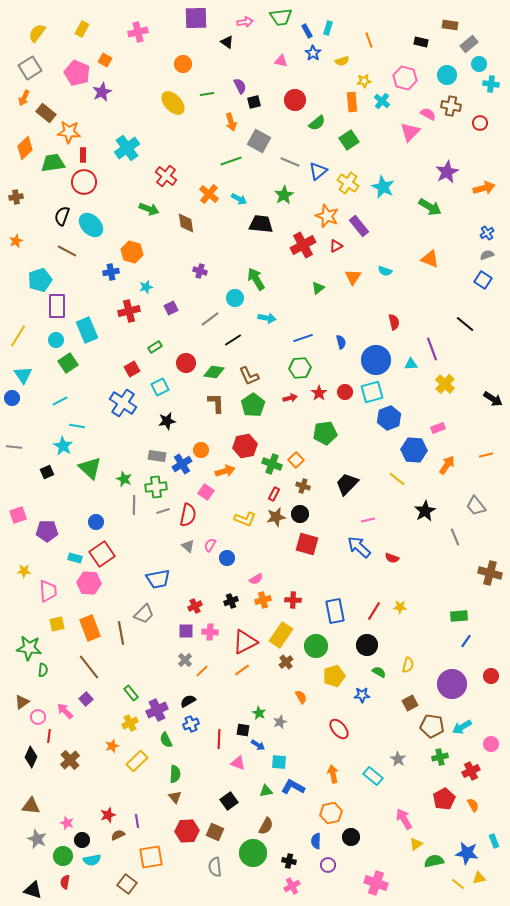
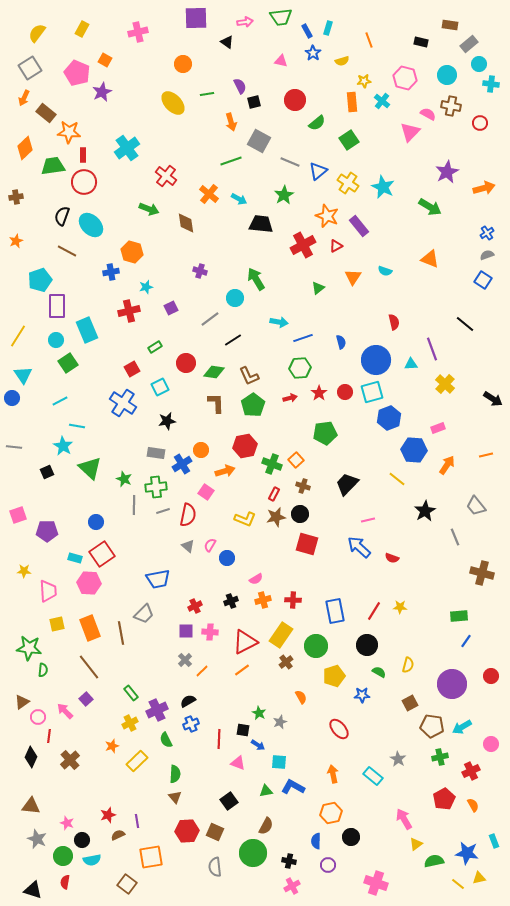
green trapezoid at (53, 163): moved 3 px down
cyan arrow at (267, 318): moved 12 px right, 4 px down
gray rectangle at (157, 456): moved 1 px left, 3 px up
brown cross at (490, 573): moved 8 px left
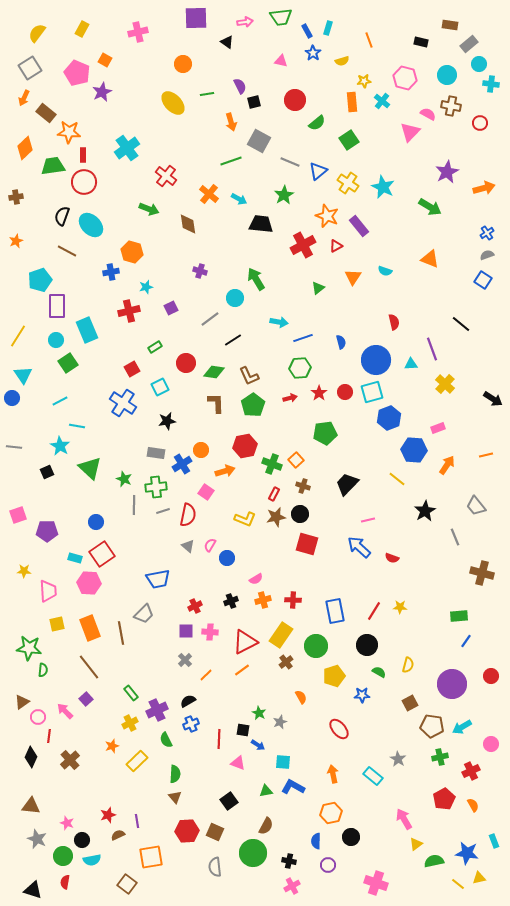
brown diamond at (186, 223): moved 2 px right, 1 px down
black line at (465, 324): moved 4 px left
cyan star at (63, 446): moved 3 px left
orange line at (202, 671): moved 4 px right, 4 px down
cyan square at (279, 762): moved 4 px right
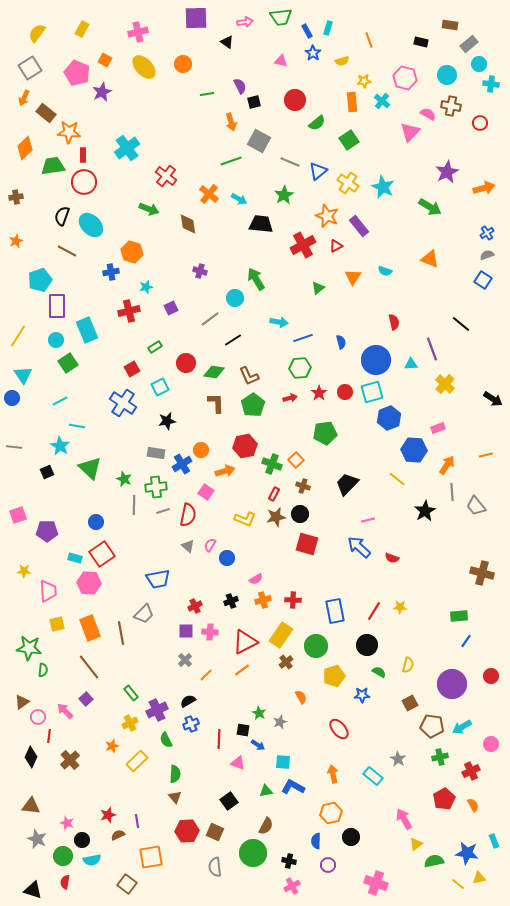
yellow ellipse at (173, 103): moved 29 px left, 36 px up
gray line at (455, 537): moved 3 px left, 45 px up; rotated 18 degrees clockwise
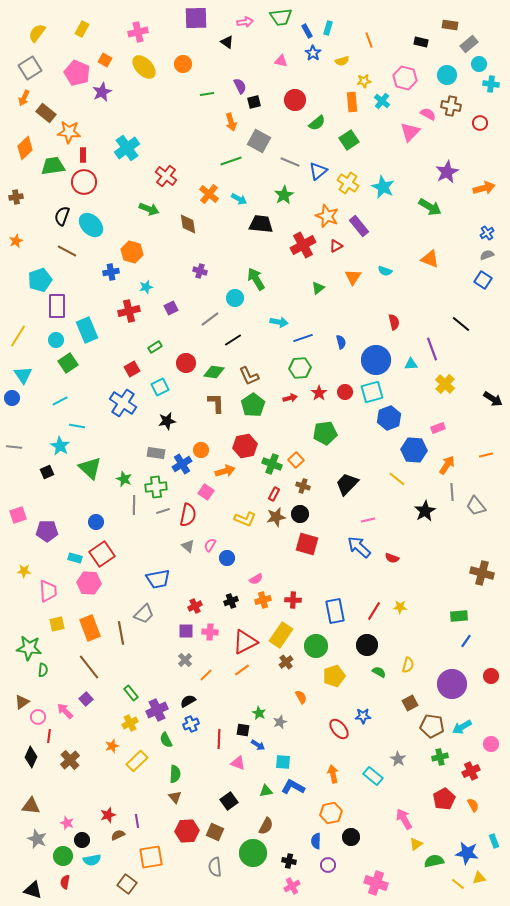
blue star at (362, 695): moved 1 px right, 21 px down
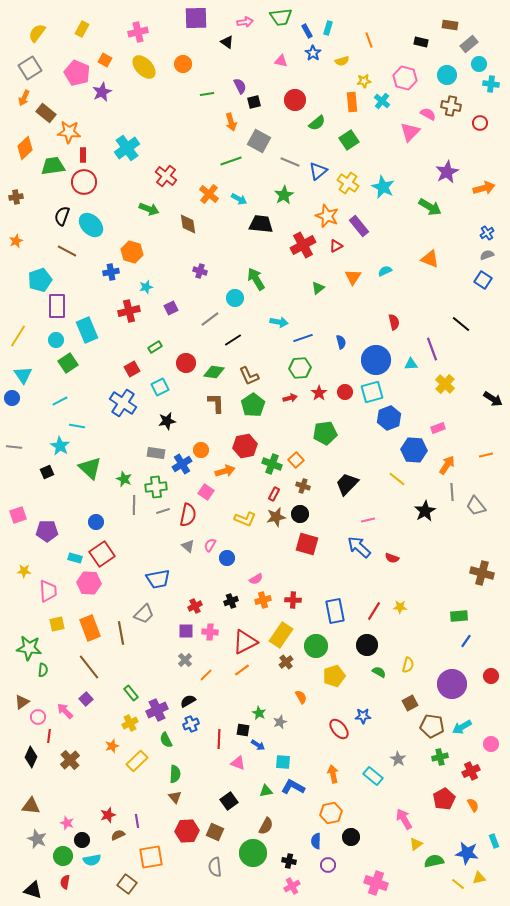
cyan semicircle at (385, 271): rotated 136 degrees clockwise
